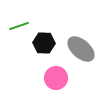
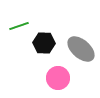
pink circle: moved 2 px right
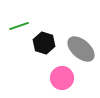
black hexagon: rotated 15 degrees clockwise
pink circle: moved 4 px right
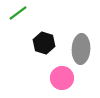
green line: moved 1 px left, 13 px up; rotated 18 degrees counterclockwise
gray ellipse: rotated 52 degrees clockwise
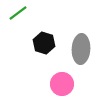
pink circle: moved 6 px down
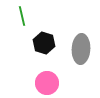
green line: moved 4 px right, 3 px down; rotated 66 degrees counterclockwise
pink circle: moved 15 px left, 1 px up
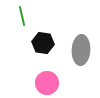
black hexagon: moved 1 px left; rotated 10 degrees counterclockwise
gray ellipse: moved 1 px down
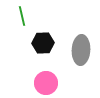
black hexagon: rotated 10 degrees counterclockwise
pink circle: moved 1 px left
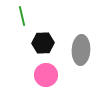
pink circle: moved 8 px up
